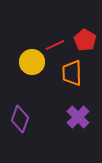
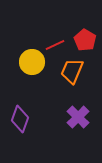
orange trapezoid: moved 2 px up; rotated 24 degrees clockwise
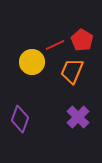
red pentagon: moved 3 px left
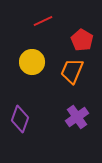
red line: moved 12 px left, 24 px up
purple cross: moved 1 px left; rotated 10 degrees clockwise
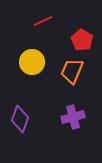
purple cross: moved 4 px left; rotated 20 degrees clockwise
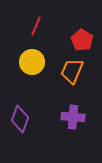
red line: moved 7 px left, 5 px down; rotated 42 degrees counterclockwise
purple cross: rotated 20 degrees clockwise
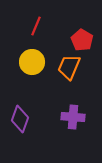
orange trapezoid: moved 3 px left, 4 px up
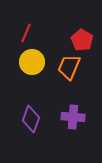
red line: moved 10 px left, 7 px down
purple diamond: moved 11 px right
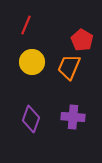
red line: moved 8 px up
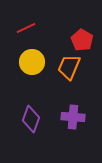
red line: moved 3 px down; rotated 42 degrees clockwise
